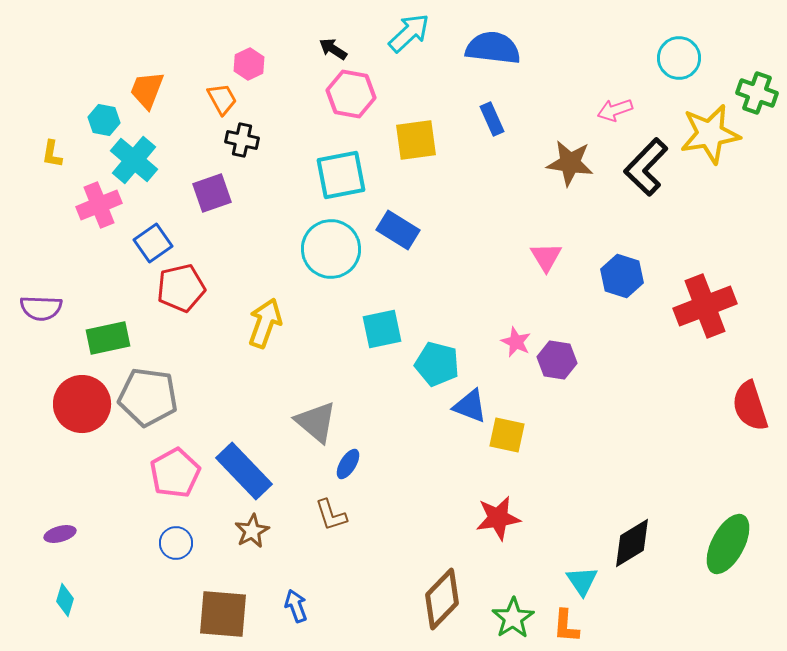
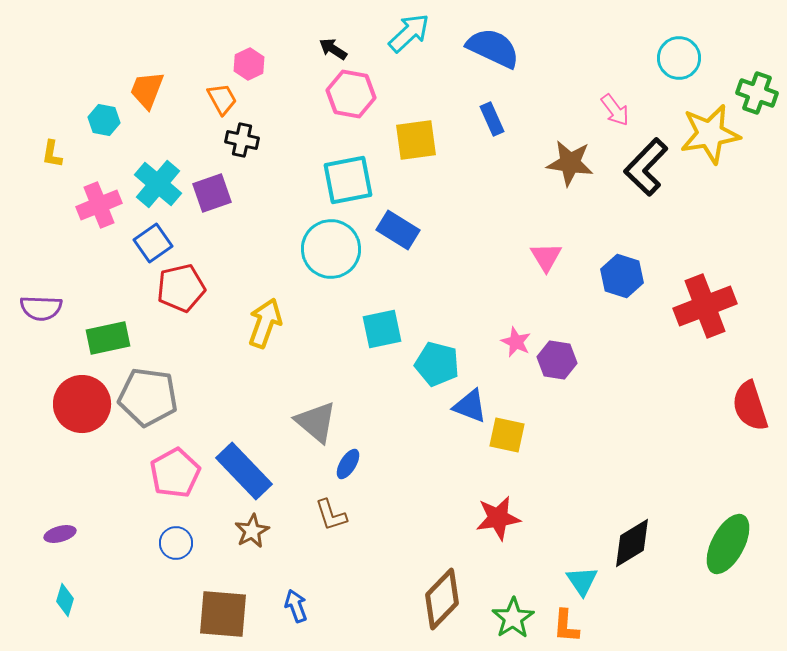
blue semicircle at (493, 48): rotated 18 degrees clockwise
pink arrow at (615, 110): rotated 108 degrees counterclockwise
cyan cross at (134, 160): moved 24 px right, 24 px down
cyan square at (341, 175): moved 7 px right, 5 px down
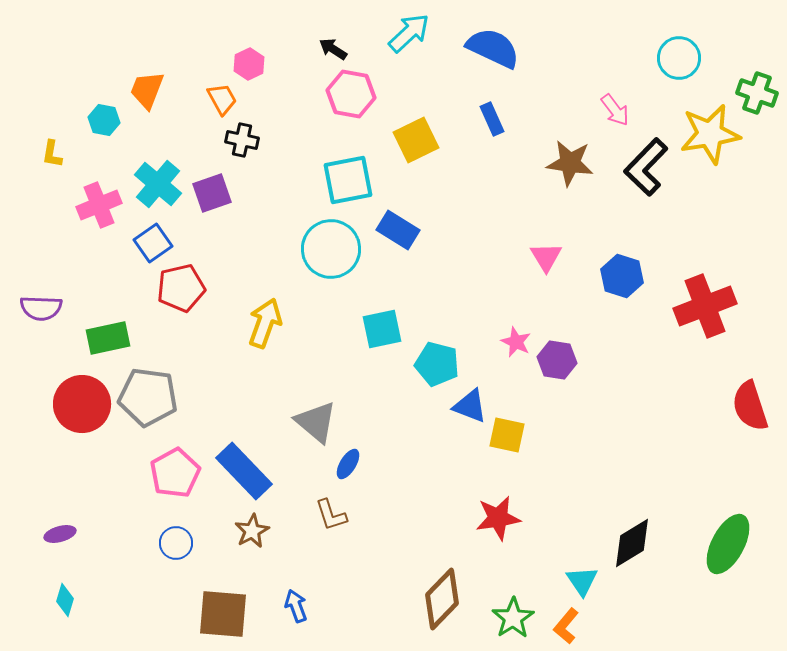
yellow square at (416, 140): rotated 18 degrees counterclockwise
orange L-shape at (566, 626): rotated 36 degrees clockwise
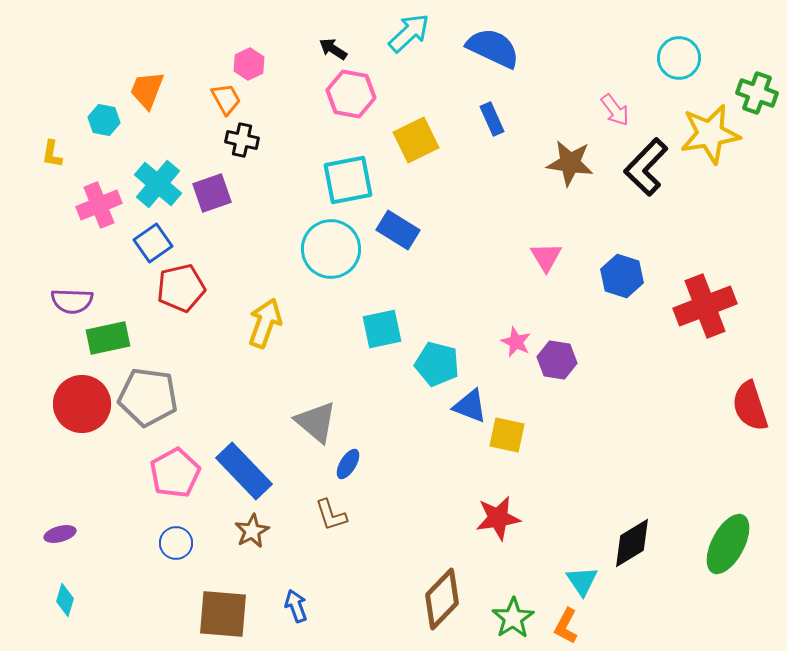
orange trapezoid at (222, 99): moved 4 px right
purple semicircle at (41, 308): moved 31 px right, 7 px up
orange L-shape at (566, 626): rotated 12 degrees counterclockwise
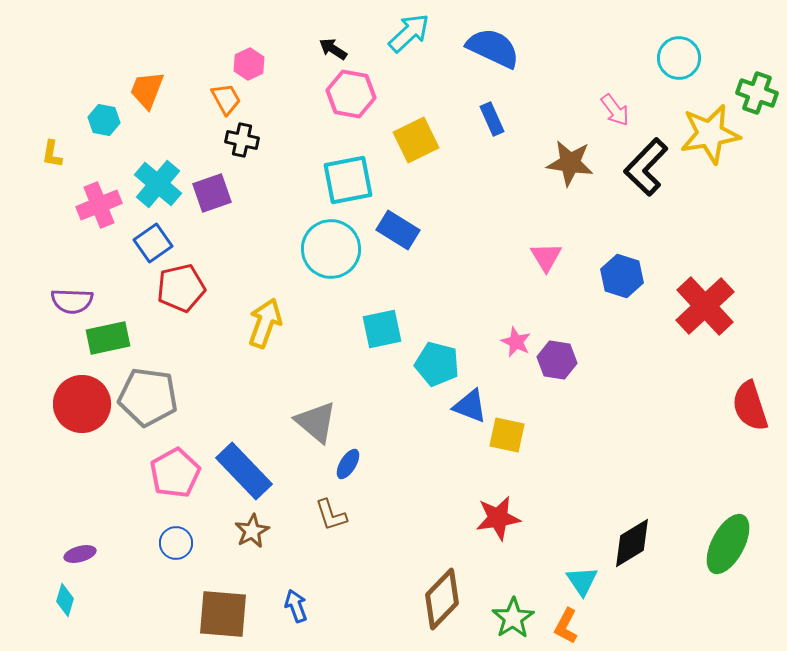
red cross at (705, 306): rotated 22 degrees counterclockwise
purple ellipse at (60, 534): moved 20 px right, 20 px down
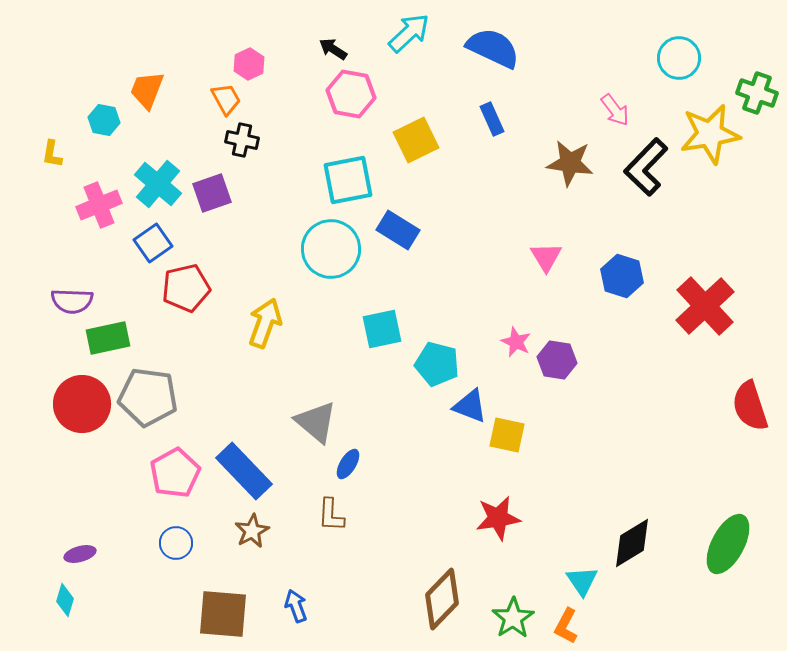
red pentagon at (181, 288): moved 5 px right
brown L-shape at (331, 515): rotated 21 degrees clockwise
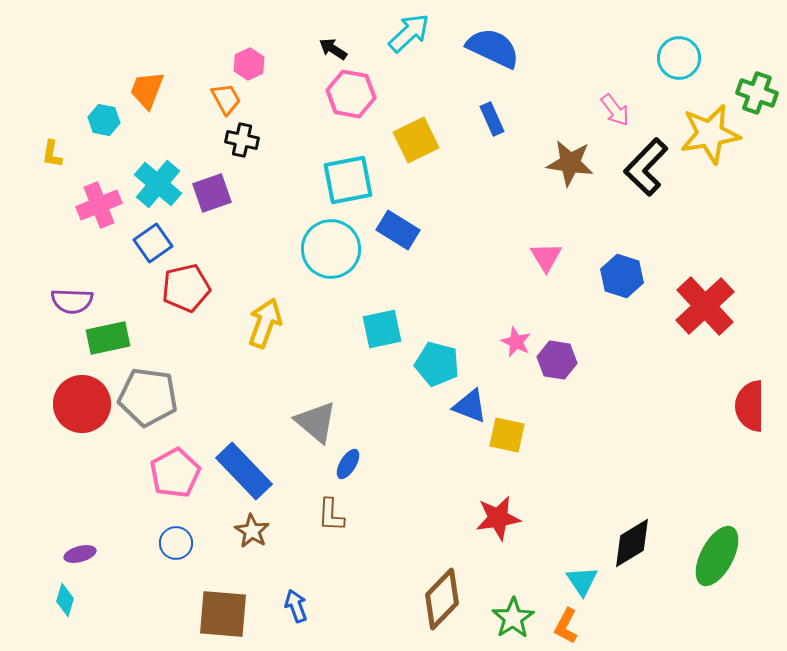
red semicircle at (750, 406): rotated 18 degrees clockwise
brown star at (252, 531): rotated 12 degrees counterclockwise
green ellipse at (728, 544): moved 11 px left, 12 px down
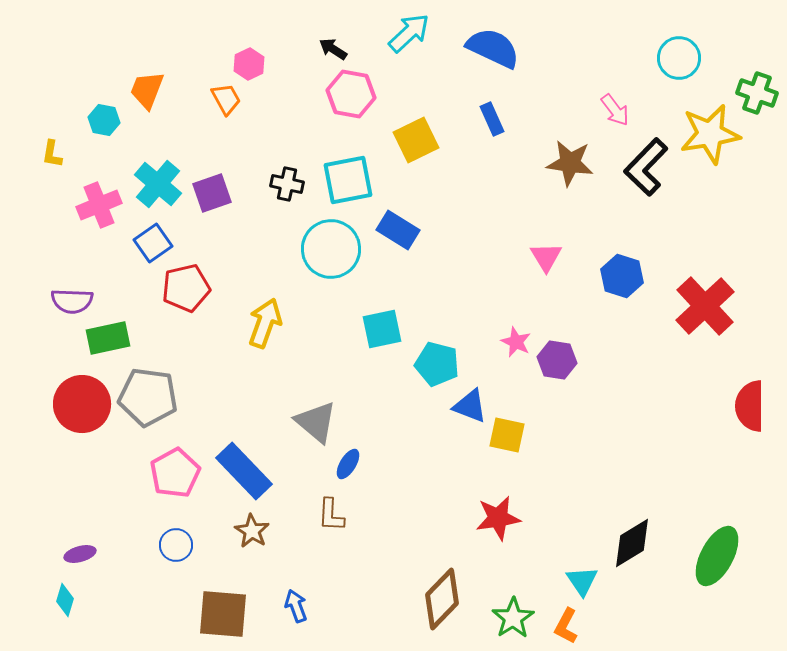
black cross at (242, 140): moved 45 px right, 44 px down
blue circle at (176, 543): moved 2 px down
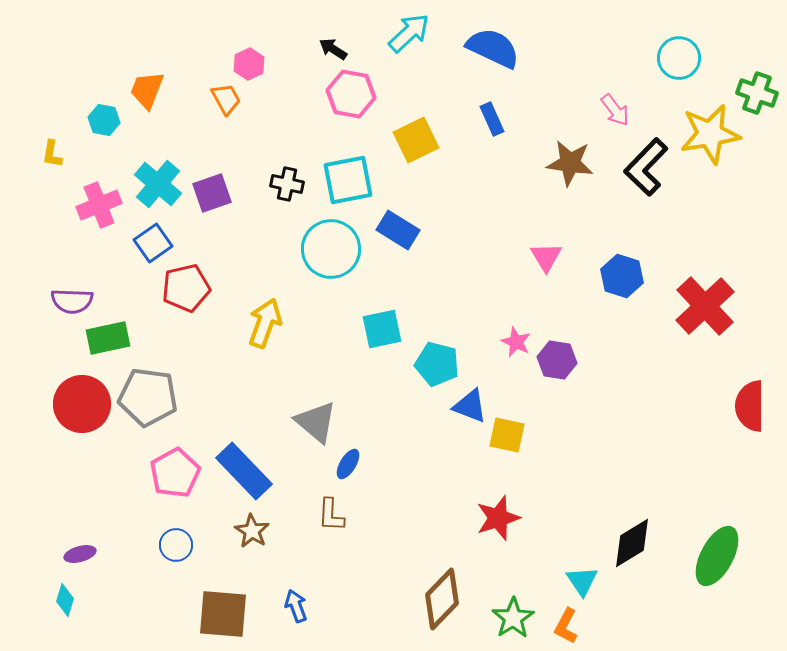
red star at (498, 518): rotated 9 degrees counterclockwise
